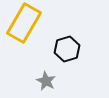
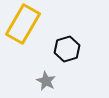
yellow rectangle: moved 1 px left, 1 px down
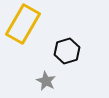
black hexagon: moved 2 px down
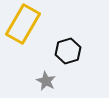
black hexagon: moved 1 px right
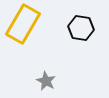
black hexagon: moved 13 px right, 23 px up; rotated 25 degrees clockwise
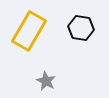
yellow rectangle: moved 6 px right, 7 px down
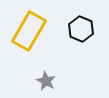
black hexagon: moved 1 px down; rotated 15 degrees clockwise
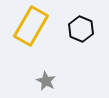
yellow rectangle: moved 2 px right, 5 px up
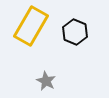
black hexagon: moved 6 px left, 3 px down
